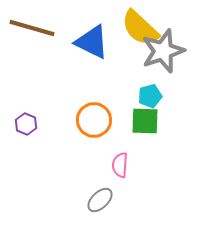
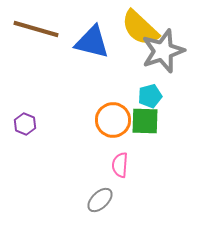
brown line: moved 4 px right, 1 px down
blue triangle: rotated 12 degrees counterclockwise
orange circle: moved 19 px right
purple hexagon: moved 1 px left
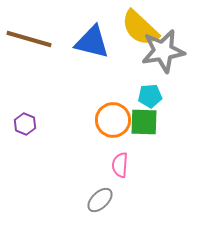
brown line: moved 7 px left, 10 px down
gray star: rotated 9 degrees clockwise
cyan pentagon: rotated 10 degrees clockwise
green square: moved 1 px left, 1 px down
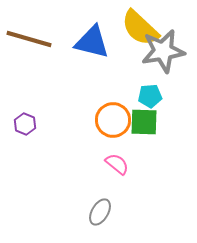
pink semicircle: moved 3 px left, 1 px up; rotated 125 degrees clockwise
gray ellipse: moved 12 px down; rotated 16 degrees counterclockwise
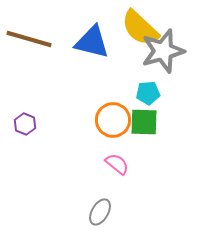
gray star: rotated 6 degrees counterclockwise
cyan pentagon: moved 2 px left, 3 px up
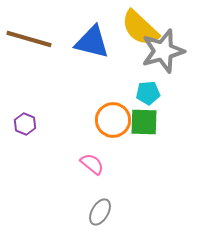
pink semicircle: moved 25 px left
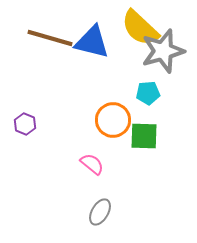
brown line: moved 21 px right, 1 px up
green square: moved 14 px down
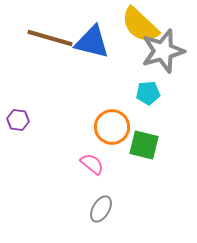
yellow semicircle: moved 3 px up
orange circle: moved 1 px left, 7 px down
purple hexagon: moved 7 px left, 4 px up; rotated 15 degrees counterclockwise
green square: moved 9 px down; rotated 12 degrees clockwise
gray ellipse: moved 1 px right, 3 px up
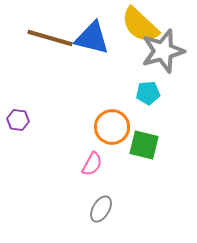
blue triangle: moved 4 px up
pink semicircle: rotated 80 degrees clockwise
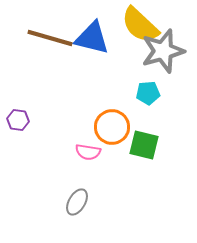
pink semicircle: moved 4 px left, 12 px up; rotated 70 degrees clockwise
gray ellipse: moved 24 px left, 7 px up
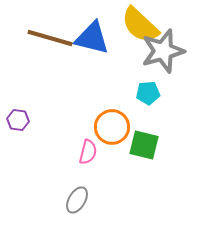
pink semicircle: rotated 85 degrees counterclockwise
gray ellipse: moved 2 px up
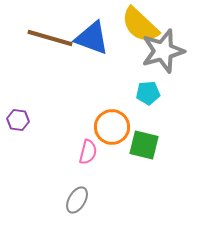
blue triangle: rotated 6 degrees clockwise
